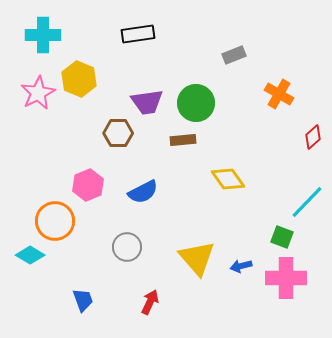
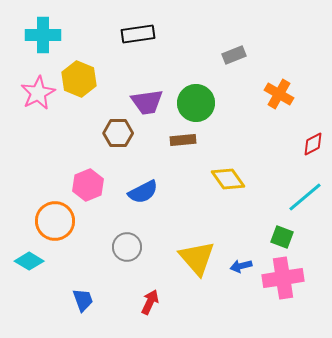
red diamond: moved 7 px down; rotated 15 degrees clockwise
cyan line: moved 2 px left, 5 px up; rotated 6 degrees clockwise
cyan diamond: moved 1 px left, 6 px down
pink cross: moved 3 px left; rotated 9 degrees counterclockwise
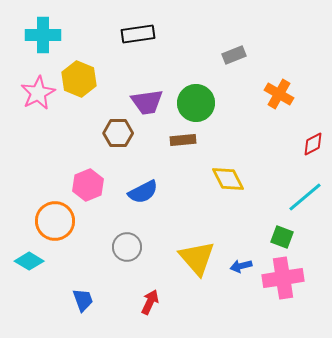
yellow diamond: rotated 8 degrees clockwise
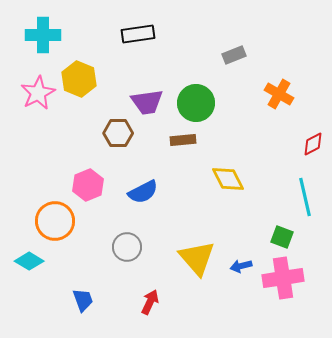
cyan line: rotated 63 degrees counterclockwise
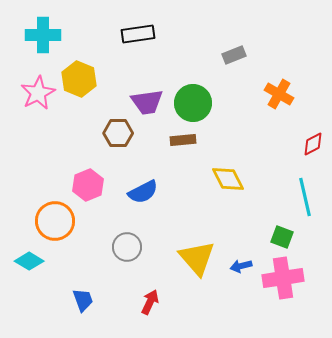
green circle: moved 3 px left
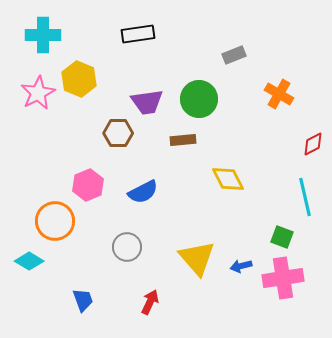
green circle: moved 6 px right, 4 px up
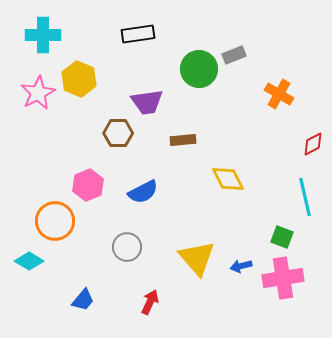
green circle: moved 30 px up
blue trapezoid: rotated 60 degrees clockwise
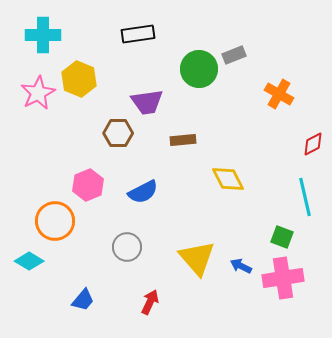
blue arrow: rotated 40 degrees clockwise
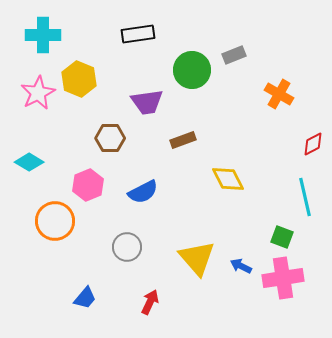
green circle: moved 7 px left, 1 px down
brown hexagon: moved 8 px left, 5 px down
brown rectangle: rotated 15 degrees counterclockwise
cyan diamond: moved 99 px up
blue trapezoid: moved 2 px right, 2 px up
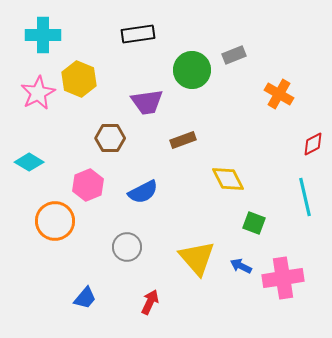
green square: moved 28 px left, 14 px up
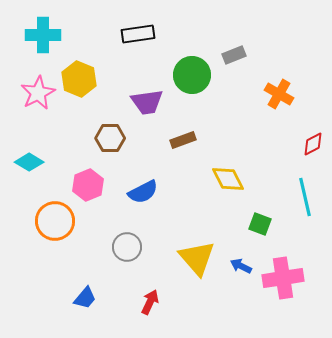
green circle: moved 5 px down
green square: moved 6 px right, 1 px down
